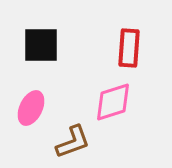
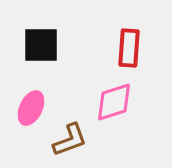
pink diamond: moved 1 px right
brown L-shape: moved 3 px left, 2 px up
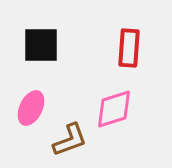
pink diamond: moved 7 px down
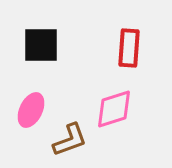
pink ellipse: moved 2 px down
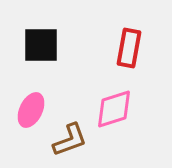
red rectangle: rotated 6 degrees clockwise
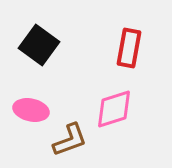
black square: moved 2 px left; rotated 36 degrees clockwise
pink ellipse: rotated 76 degrees clockwise
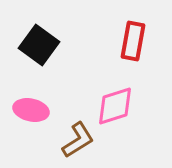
red rectangle: moved 4 px right, 7 px up
pink diamond: moved 1 px right, 3 px up
brown L-shape: moved 8 px right; rotated 12 degrees counterclockwise
